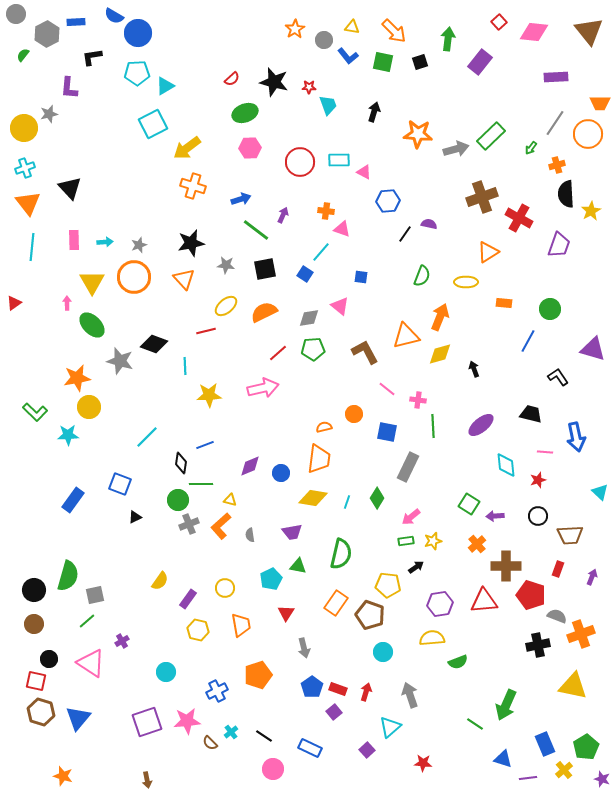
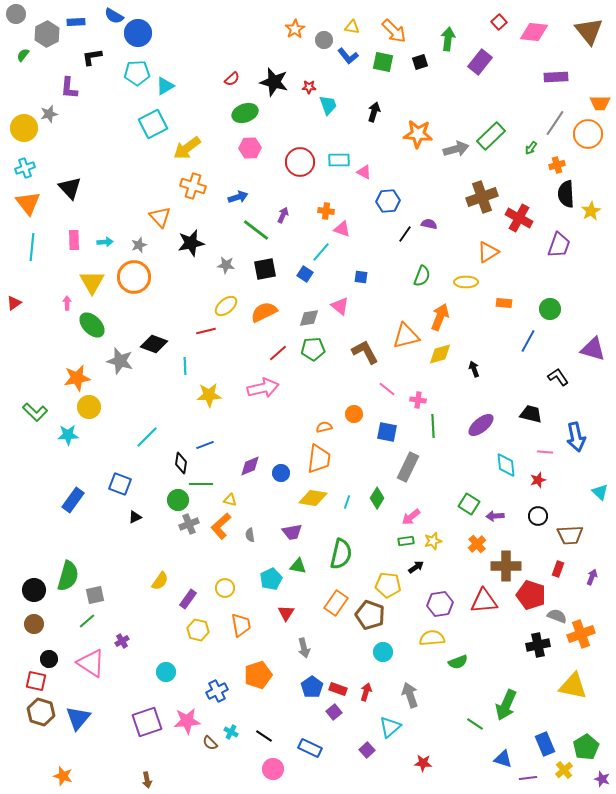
blue arrow at (241, 199): moved 3 px left, 2 px up
orange triangle at (184, 279): moved 24 px left, 62 px up
cyan cross at (231, 732): rotated 24 degrees counterclockwise
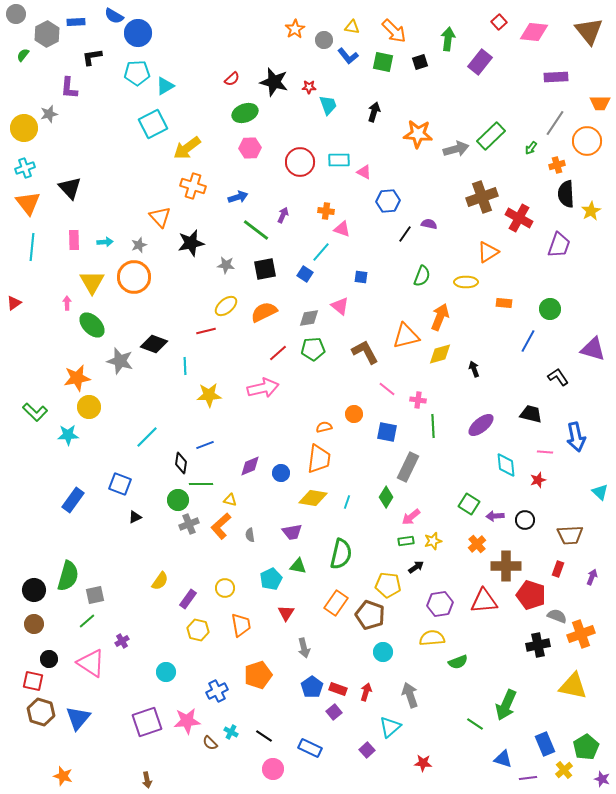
orange circle at (588, 134): moved 1 px left, 7 px down
green diamond at (377, 498): moved 9 px right, 1 px up
black circle at (538, 516): moved 13 px left, 4 px down
red square at (36, 681): moved 3 px left
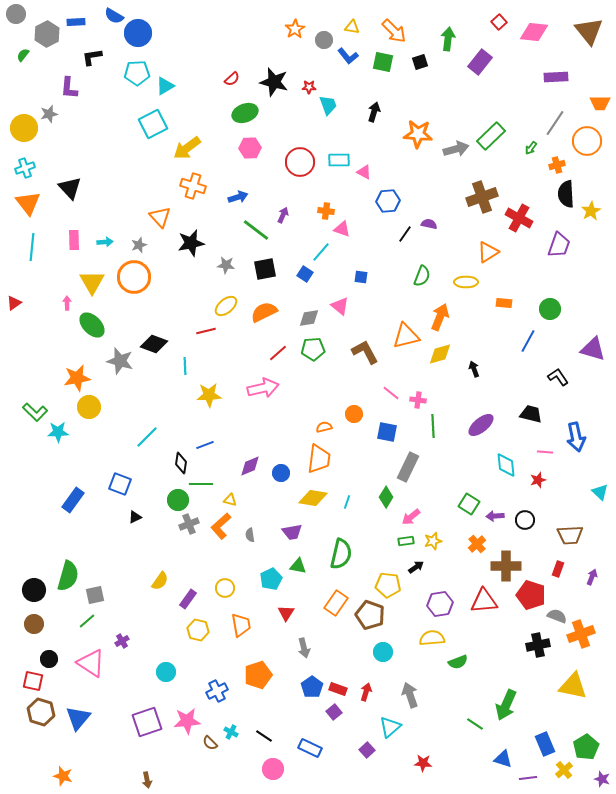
pink line at (387, 389): moved 4 px right, 4 px down
cyan star at (68, 435): moved 10 px left, 3 px up
